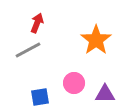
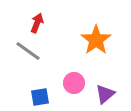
gray line: moved 1 px down; rotated 64 degrees clockwise
purple triangle: rotated 40 degrees counterclockwise
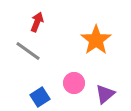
red arrow: moved 1 px up
blue square: rotated 24 degrees counterclockwise
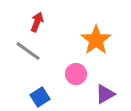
pink circle: moved 2 px right, 9 px up
purple triangle: rotated 10 degrees clockwise
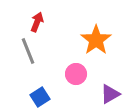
gray line: rotated 32 degrees clockwise
purple triangle: moved 5 px right
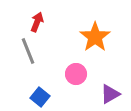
orange star: moved 1 px left, 3 px up
blue square: rotated 18 degrees counterclockwise
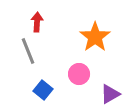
red arrow: rotated 18 degrees counterclockwise
pink circle: moved 3 px right
blue square: moved 3 px right, 7 px up
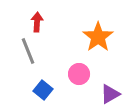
orange star: moved 3 px right
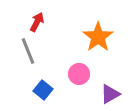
red arrow: rotated 24 degrees clockwise
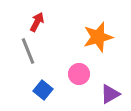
orange star: rotated 20 degrees clockwise
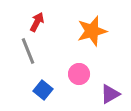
orange star: moved 6 px left, 6 px up
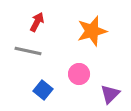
gray line: rotated 56 degrees counterclockwise
purple triangle: rotated 15 degrees counterclockwise
